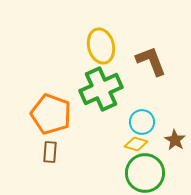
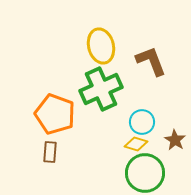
orange pentagon: moved 4 px right
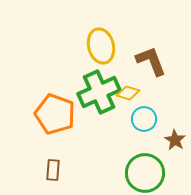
green cross: moved 2 px left, 3 px down
cyan circle: moved 2 px right, 3 px up
yellow diamond: moved 8 px left, 51 px up
brown rectangle: moved 3 px right, 18 px down
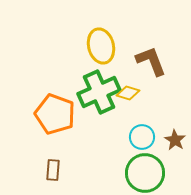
cyan circle: moved 2 px left, 18 px down
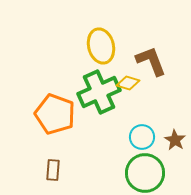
yellow diamond: moved 10 px up
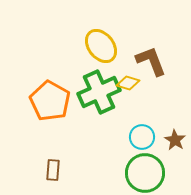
yellow ellipse: rotated 24 degrees counterclockwise
orange pentagon: moved 5 px left, 13 px up; rotated 9 degrees clockwise
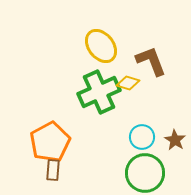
orange pentagon: moved 41 px down; rotated 15 degrees clockwise
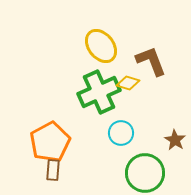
cyan circle: moved 21 px left, 4 px up
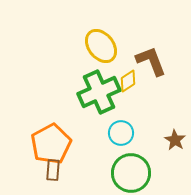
yellow diamond: moved 2 px up; rotated 50 degrees counterclockwise
orange pentagon: moved 1 px right, 2 px down
green circle: moved 14 px left
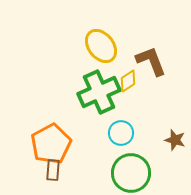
brown star: rotated 15 degrees counterclockwise
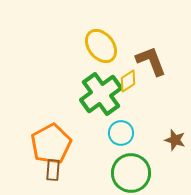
green cross: moved 2 px right, 2 px down; rotated 12 degrees counterclockwise
